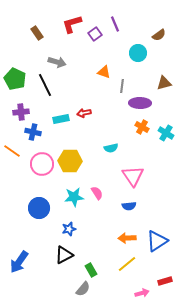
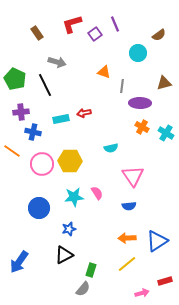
green rectangle: rotated 48 degrees clockwise
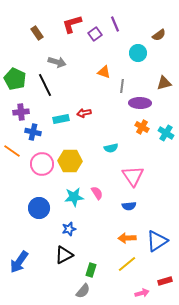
gray semicircle: moved 2 px down
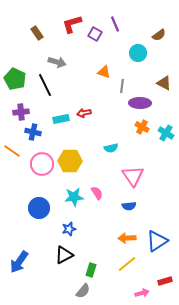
purple square: rotated 24 degrees counterclockwise
brown triangle: rotated 42 degrees clockwise
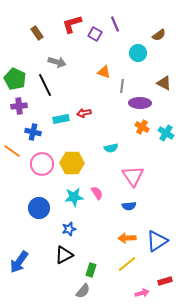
purple cross: moved 2 px left, 6 px up
yellow hexagon: moved 2 px right, 2 px down
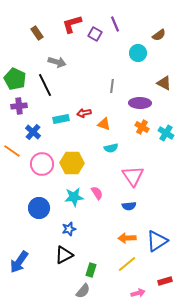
orange triangle: moved 52 px down
gray line: moved 10 px left
blue cross: rotated 28 degrees clockwise
pink arrow: moved 4 px left
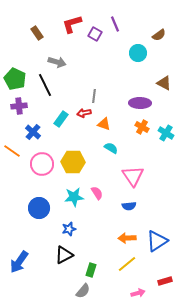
gray line: moved 18 px left, 10 px down
cyan rectangle: rotated 42 degrees counterclockwise
cyan semicircle: rotated 136 degrees counterclockwise
yellow hexagon: moved 1 px right, 1 px up
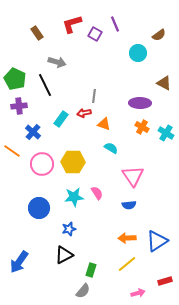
blue semicircle: moved 1 px up
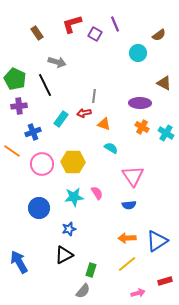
blue cross: rotated 28 degrees clockwise
blue arrow: rotated 115 degrees clockwise
